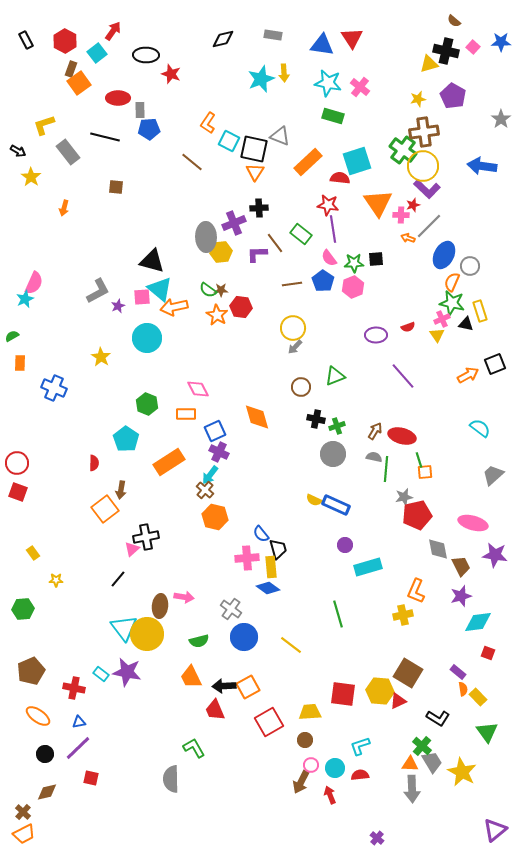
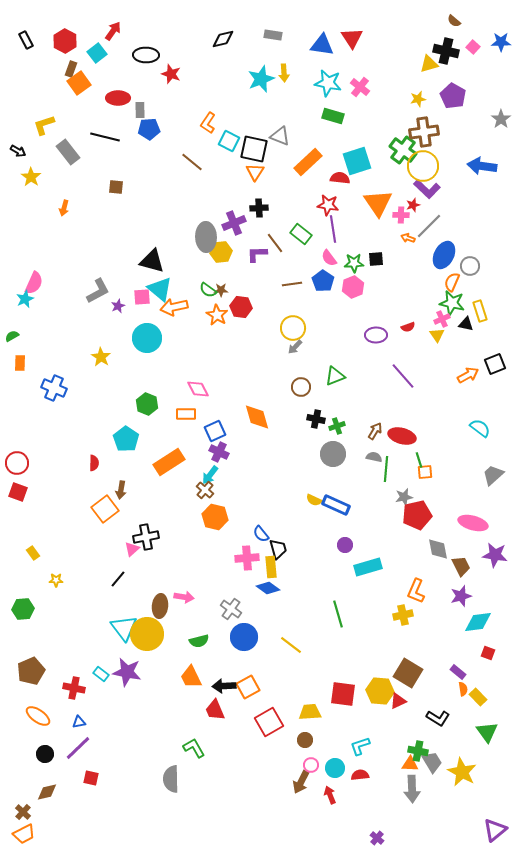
green cross at (422, 746): moved 4 px left, 5 px down; rotated 30 degrees counterclockwise
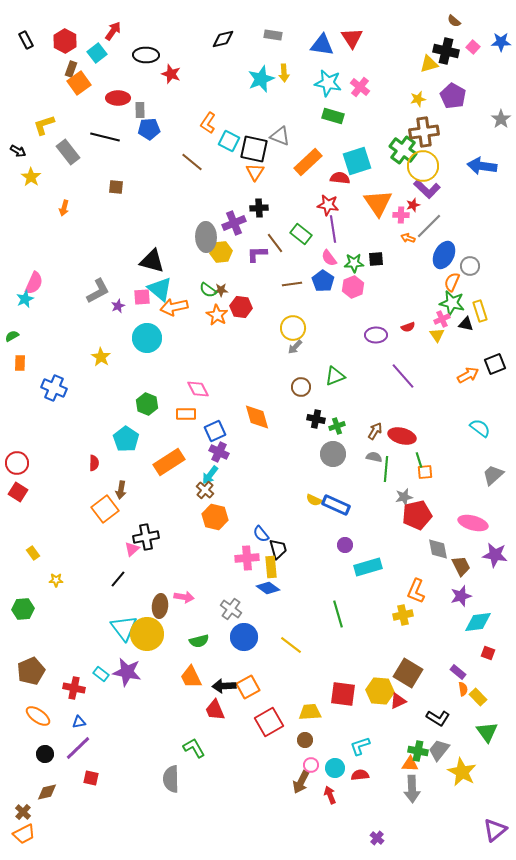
red square at (18, 492): rotated 12 degrees clockwise
gray trapezoid at (432, 762): moved 7 px right, 12 px up; rotated 110 degrees counterclockwise
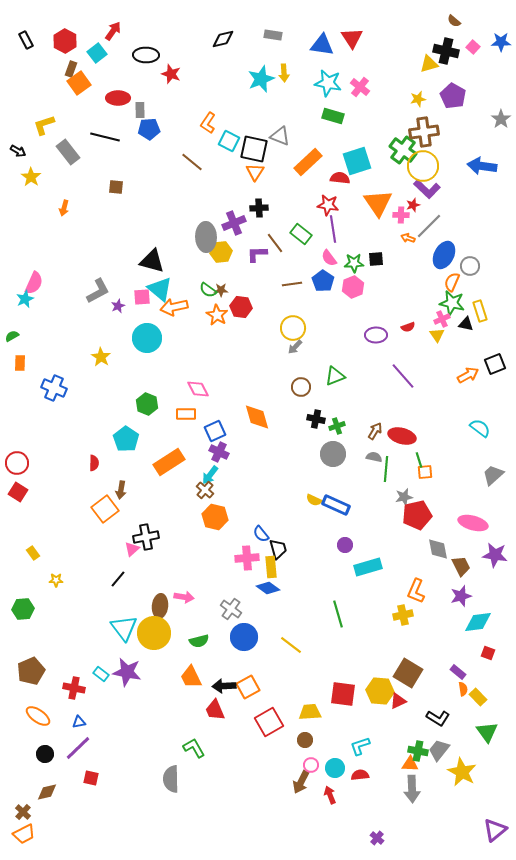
yellow circle at (147, 634): moved 7 px right, 1 px up
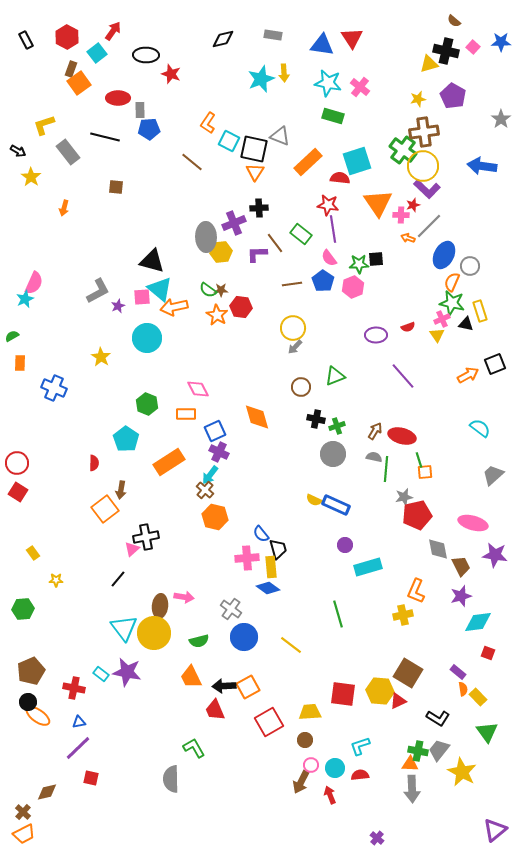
red hexagon at (65, 41): moved 2 px right, 4 px up
green star at (354, 263): moved 5 px right, 1 px down
black circle at (45, 754): moved 17 px left, 52 px up
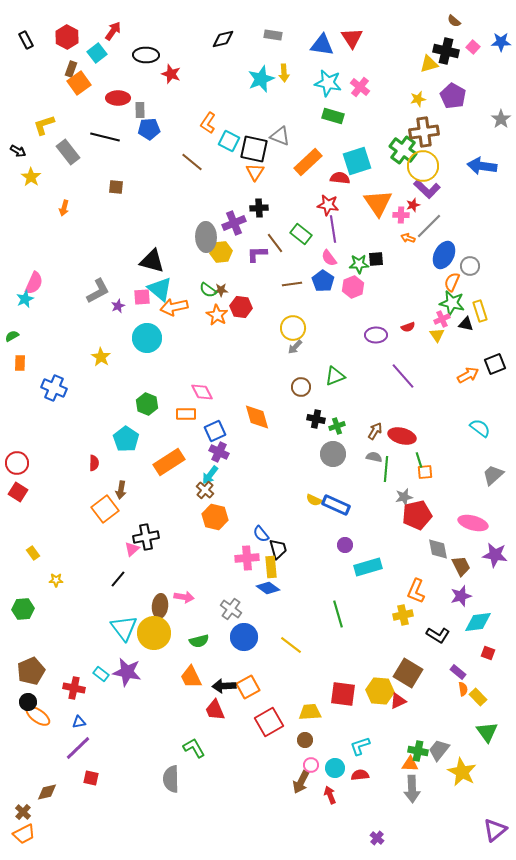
pink diamond at (198, 389): moved 4 px right, 3 px down
black L-shape at (438, 718): moved 83 px up
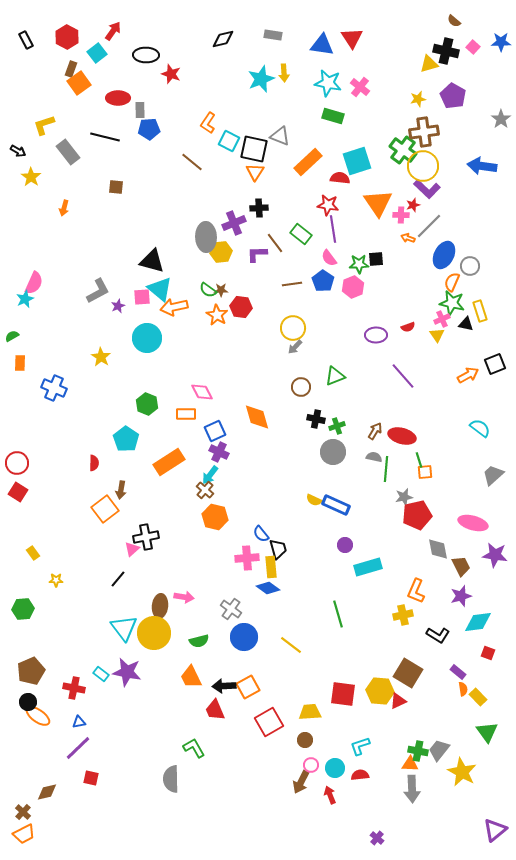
gray circle at (333, 454): moved 2 px up
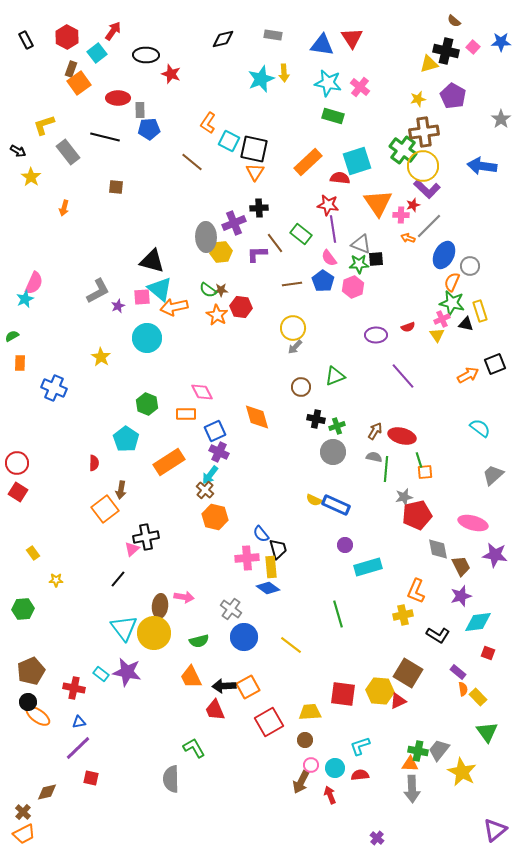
gray triangle at (280, 136): moved 81 px right, 108 px down
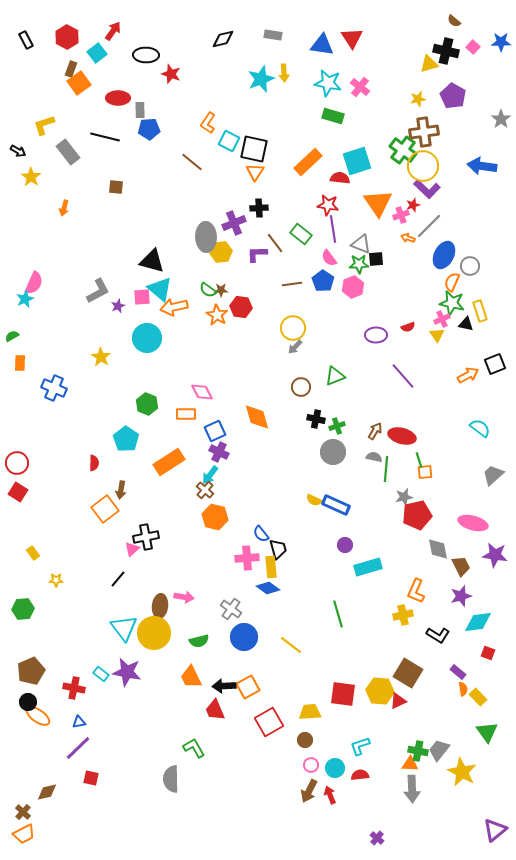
pink cross at (401, 215): rotated 21 degrees counterclockwise
brown arrow at (301, 782): moved 8 px right, 9 px down
